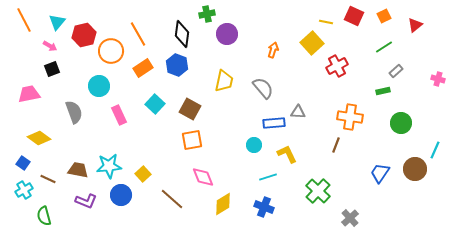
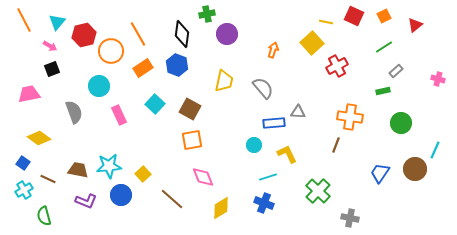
yellow diamond at (223, 204): moved 2 px left, 4 px down
blue cross at (264, 207): moved 4 px up
gray cross at (350, 218): rotated 36 degrees counterclockwise
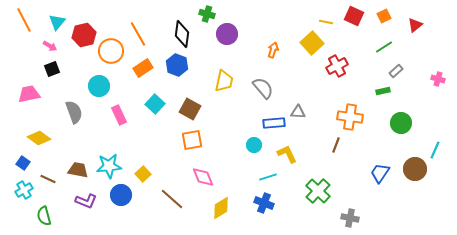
green cross at (207, 14): rotated 28 degrees clockwise
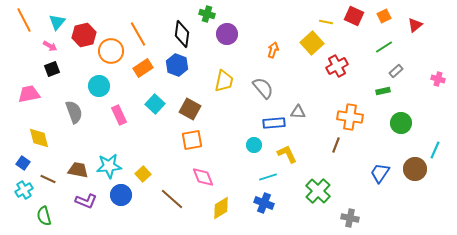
yellow diamond at (39, 138): rotated 40 degrees clockwise
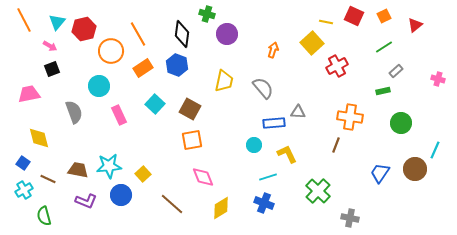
red hexagon at (84, 35): moved 6 px up
brown line at (172, 199): moved 5 px down
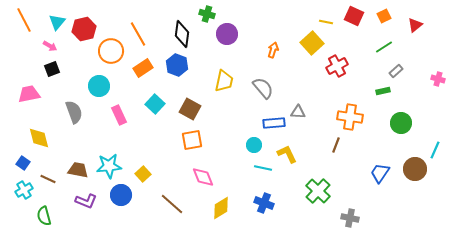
cyan line at (268, 177): moved 5 px left, 9 px up; rotated 30 degrees clockwise
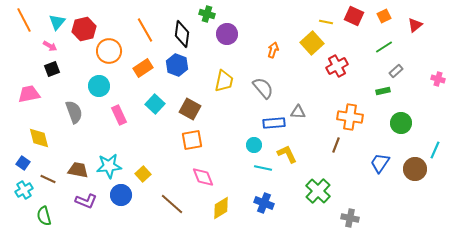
orange line at (138, 34): moved 7 px right, 4 px up
orange circle at (111, 51): moved 2 px left
blue trapezoid at (380, 173): moved 10 px up
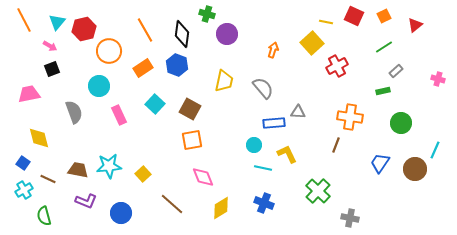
blue circle at (121, 195): moved 18 px down
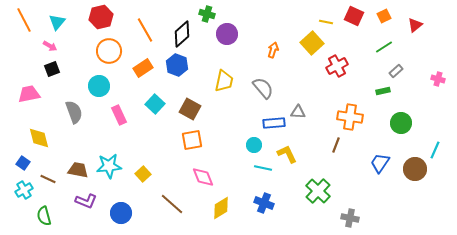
red hexagon at (84, 29): moved 17 px right, 12 px up
black diamond at (182, 34): rotated 40 degrees clockwise
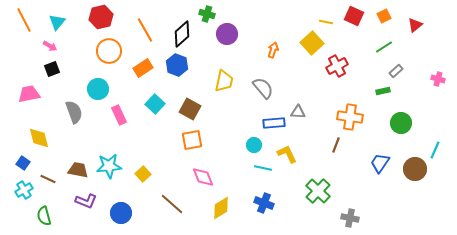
cyan circle at (99, 86): moved 1 px left, 3 px down
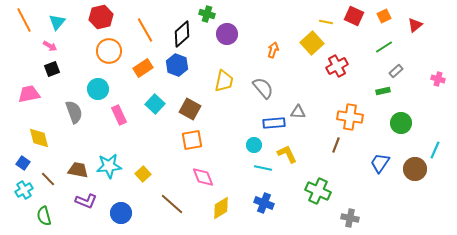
brown line at (48, 179): rotated 21 degrees clockwise
green cross at (318, 191): rotated 20 degrees counterclockwise
